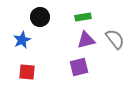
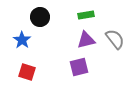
green rectangle: moved 3 px right, 2 px up
blue star: rotated 12 degrees counterclockwise
red square: rotated 12 degrees clockwise
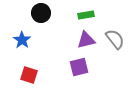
black circle: moved 1 px right, 4 px up
red square: moved 2 px right, 3 px down
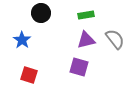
purple square: rotated 30 degrees clockwise
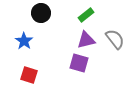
green rectangle: rotated 28 degrees counterclockwise
blue star: moved 2 px right, 1 px down
purple square: moved 4 px up
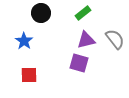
green rectangle: moved 3 px left, 2 px up
red square: rotated 18 degrees counterclockwise
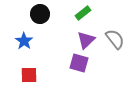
black circle: moved 1 px left, 1 px down
purple triangle: rotated 30 degrees counterclockwise
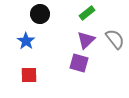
green rectangle: moved 4 px right
blue star: moved 2 px right
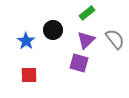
black circle: moved 13 px right, 16 px down
